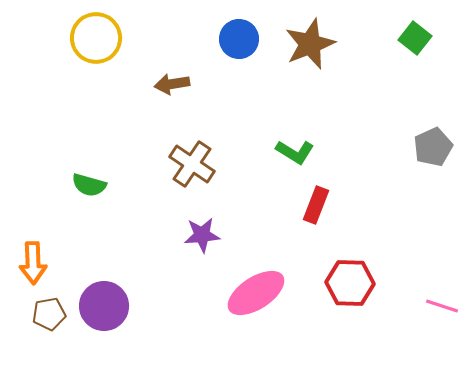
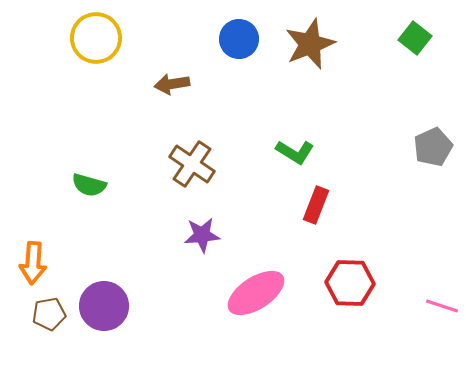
orange arrow: rotated 6 degrees clockwise
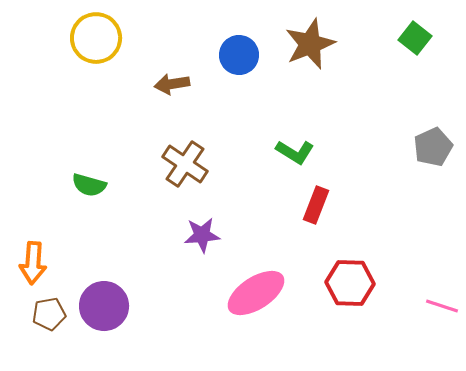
blue circle: moved 16 px down
brown cross: moved 7 px left
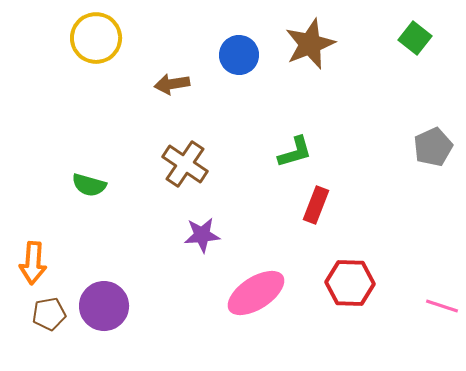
green L-shape: rotated 48 degrees counterclockwise
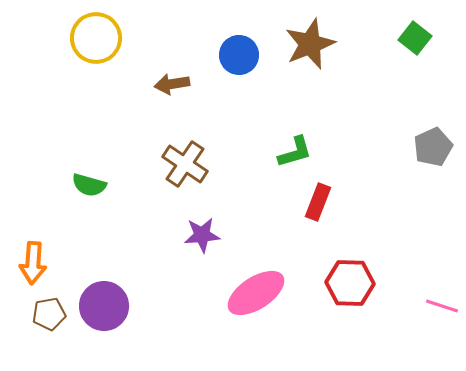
red rectangle: moved 2 px right, 3 px up
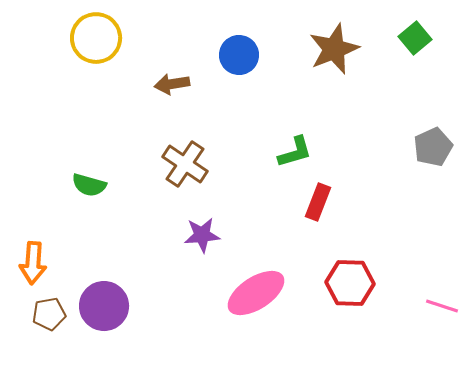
green square: rotated 12 degrees clockwise
brown star: moved 24 px right, 5 px down
